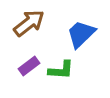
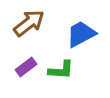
blue trapezoid: rotated 16 degrees clockwise
purple rectangle: moved 3 px left, 1 px down
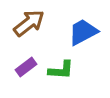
blue trapezoid: moved 2 px right, 2 px up
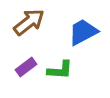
brown arrow: moved 1 px up
green L-shape: moved 1 px left
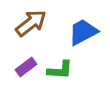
brown arrow: moved 2 px right, 1 px down
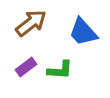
blue trapezoid: rotated 104 degrees counterclockwise
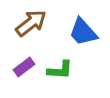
purple rectangle: moved 2 px left
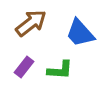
blue trapezoid: moved 3 px left, 1 px down
purple rectangle: rotated 15 degrees counterclockwise
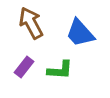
brown arrow: rotated 80 degrees counterclockwise
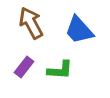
blue trapezoid: moved 1 px left, 3 px up
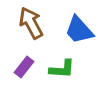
green L-shape: moved 2 px right, 1 px up
